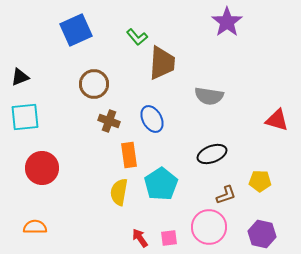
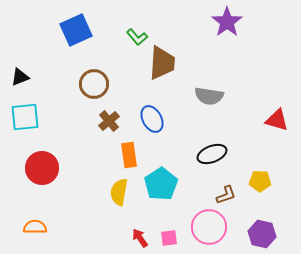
brown cross: rotated 30 degrees clockwise
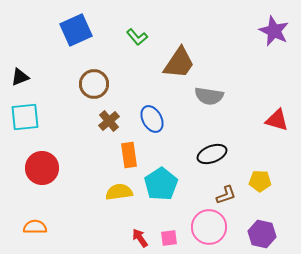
purple star: moved 47 px right, 9 px down; rotated 12 degrees counterclockwise
brown trapezoid: moved 17 px right; rotated 30 degrees clockwise
yellow semicircle: rotated 72 degrees clockwise
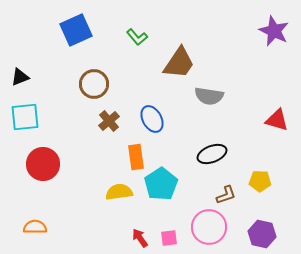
orange rectangle: moved 7 px right, 2 px down
red circle: moved 1 px right, 4 px up
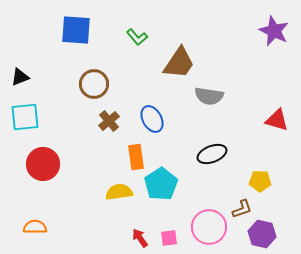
blue square: rotated 28 degrees clockwise
brown L-shape: moved 16 px right, 14 px down
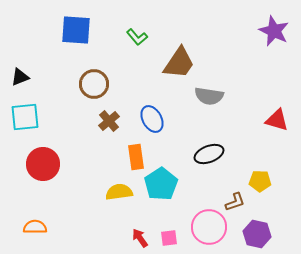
black ellipse: moved 3 px left
brown L-shape: moved 7 px left, 7 px up
purple hexagon: moved 5 px left
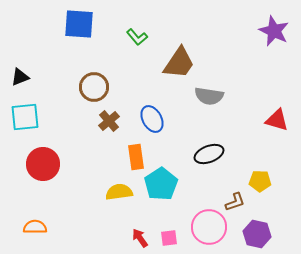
blue square: moved 3 px right, 6 px up
brown circle: moved 3 px down
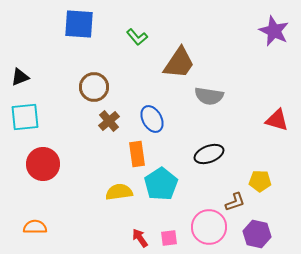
orange rectangle: moved 1 px right, 3 px up
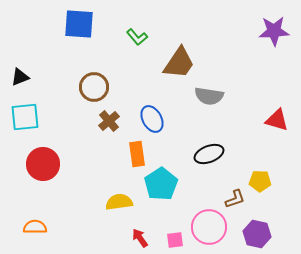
purple star: rotated 28 degrees counterclockwise
yellow semicircle: moved 10 px down
brown L-shape: moved 3 px up
pink square: moved 6 px right, 2 px down
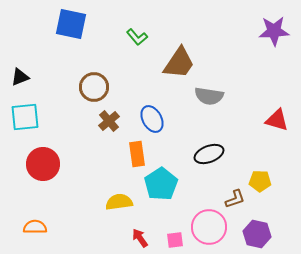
blue square: moved 8 px left; rotated 8 degrees clockwise
